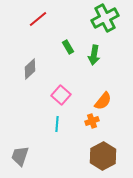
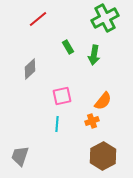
pink square: moved 1 px right, 1 px down; rotated 36 degrees clockwise
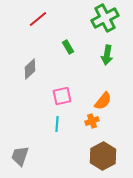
green arrow: moved 13 px right
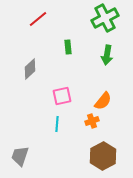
green rectangle: rotated 24 degrees clockwise
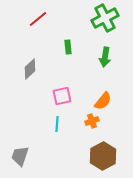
green arrow: moved 2 px left, 2 px down
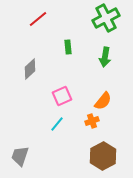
green cross: moved 1 px right
pink square: rotated 12 degrees counterclockwise
cyan line: rotated 35 degrees clockwise
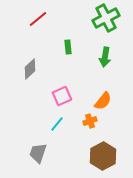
orange cross: moved 2 px left
gray trapezoid: moved 18 px right, 3 px up
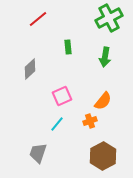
green cross: moved 3 px right
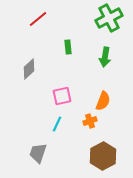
gray diamond: moved 1 px left
pink square: rotated 12 degrees clockwise
orange semicircle: rotated 18 degrees counterclockwise
cyan line: rotated 14 degrees counterclockwise
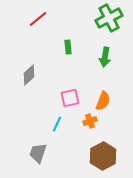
gray diamond: moved 6 px down
pink square: moved 8 px right, 2 px down
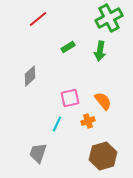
green rectangle: rotated 64 degrees clockwise
green arrow: moved 5 px left, 6 px up
gray diamond: moved 1 px right, 1 px down
orange semicircle: rotated 60 degrees counterclockwise
orange cross: moved 2 px left
brown hexagon: rotated 12 degrees clockwise
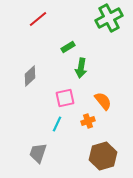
green arrow: moved 19 px left, 17 px down
pink square: moved 5 px left
